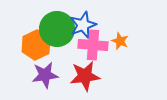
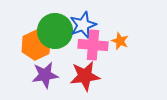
green circle: moved 2 px left, 2 px down
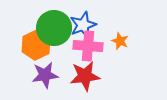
green circle: moved 1 px left, 3 px up
pink cross: moved 5 px left, 1 px down
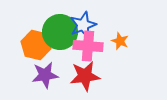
green circle: moved 6 px right, 4 px down
orange hexagon: rotated 20 degrees counterclockwise
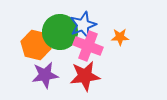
orange star: moved 4 px up; rotated 24 degrees counterclockwise
pink cross: rotated 16 degrees clockwise
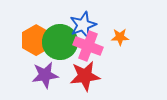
green circle: moved 10 px down
orange hexagon: moved 5 px up; rotated 16 degrees clockwise
